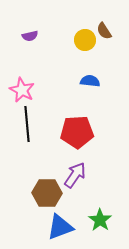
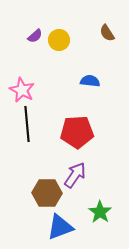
brown semicircle: moved 3 px right, 2 px down
purple semicircle: moved 5 px right; rotated 28 degrees counterclockwise
yellow circle: moved 26 px left
green star: moved 8 px up
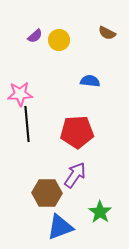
brown semicircle: rotated 30 degrees counterclockwise
pink star: moved 2 px left, 4 px down; rotated 30 degrees counterclockwise
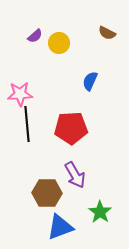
yellow circle: moved 3 px down
blue semicircle: rotated 72 degrees counterclockwise
red pentagon: moved 6 px left, 4 px up
purple arrow: rotated 116 degrees clockwise
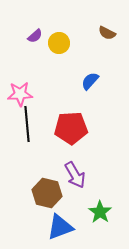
blue semicircle: rotated 18 degrees clockwise
brown hexagon: rotated 12 degrees clockwise
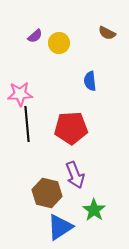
blue semicircle: rotated 48 degrees counterclockwise
purple arrow: rotated 8 degrees clockwise
green star: moved 6 px left, 2 px up
blue triangle: rotated 12 degrees counterclockwise
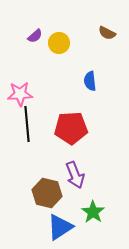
green star: moved 1 px left, 2 px down
